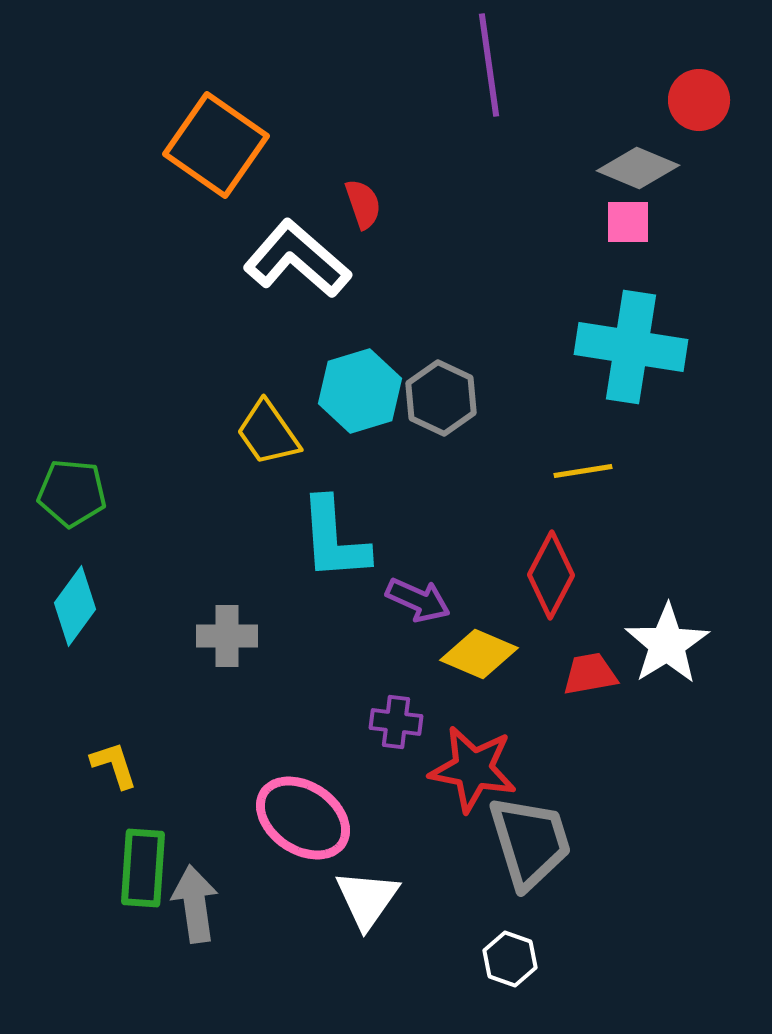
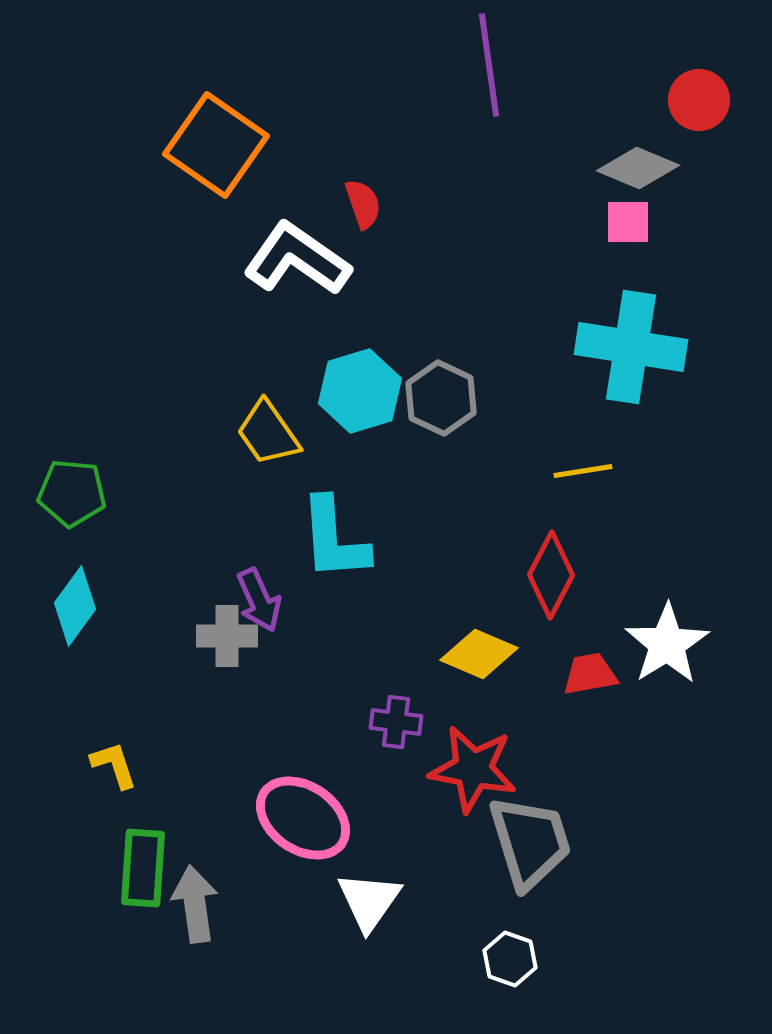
white L-shape: rotated 6 degrees counterclockwise
purple arrow: moved 159 px left; rotated 42 degrees clockwise
white triangle: moved 2 px right, 2 px down
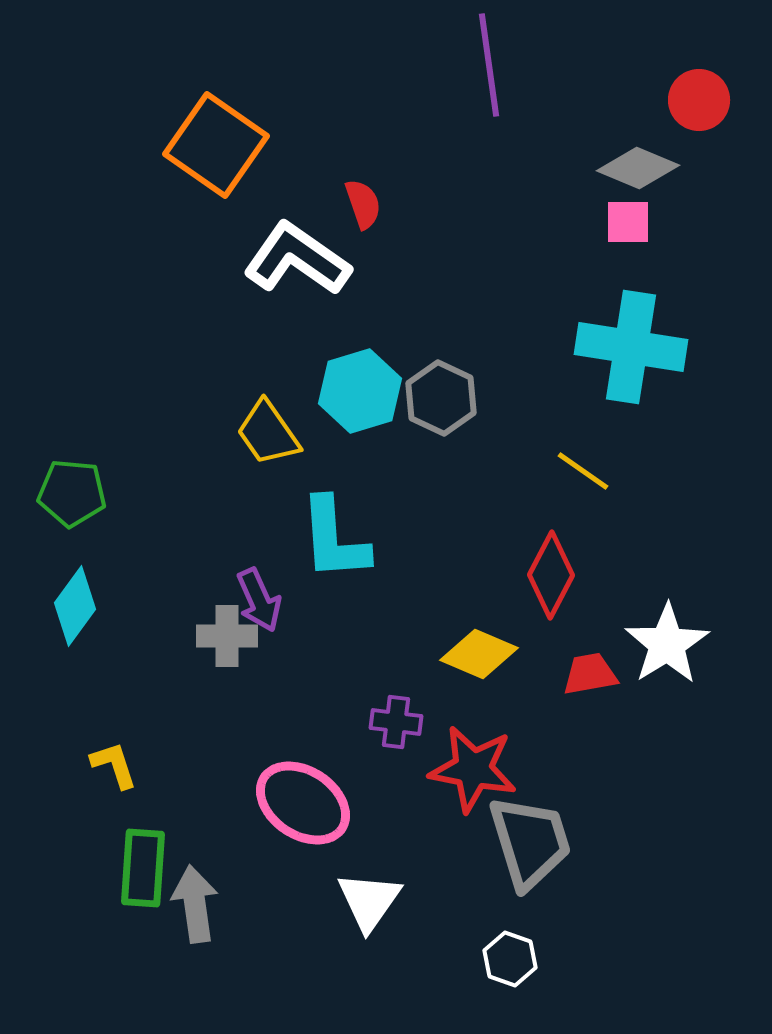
yellow line: rotated 44 degrees clockwise
pink ellipse: moved 15 px up
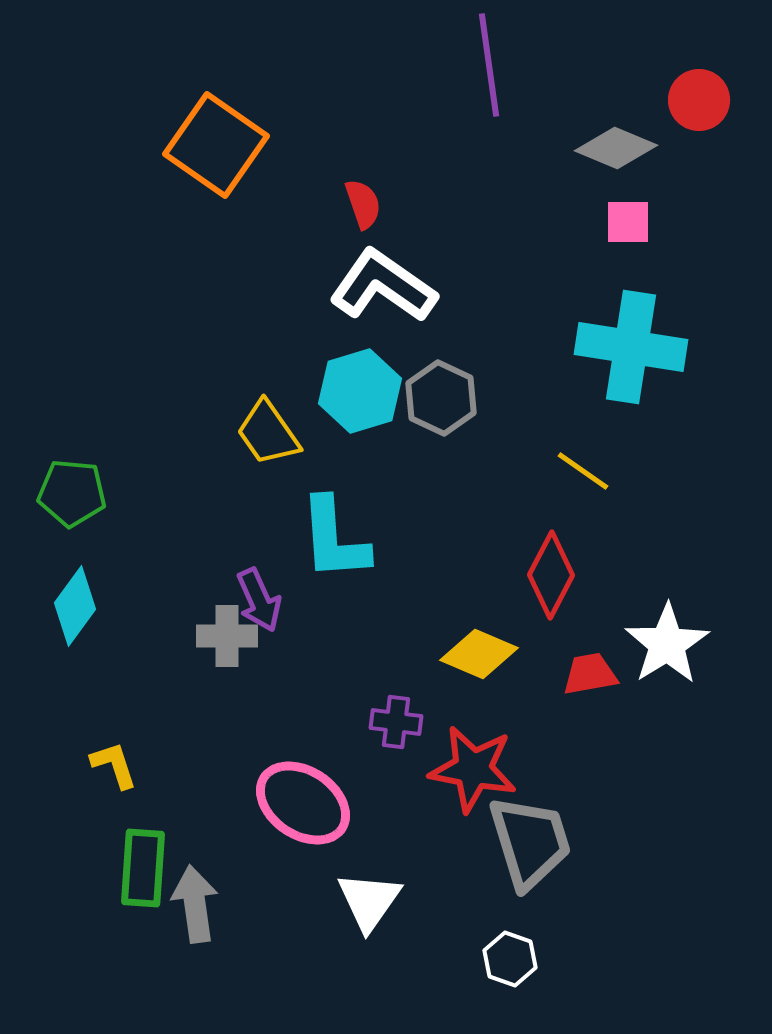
gray diamond: moved 22 px left, 20 px up
white L-shape: moved 86 px right, 27 px down
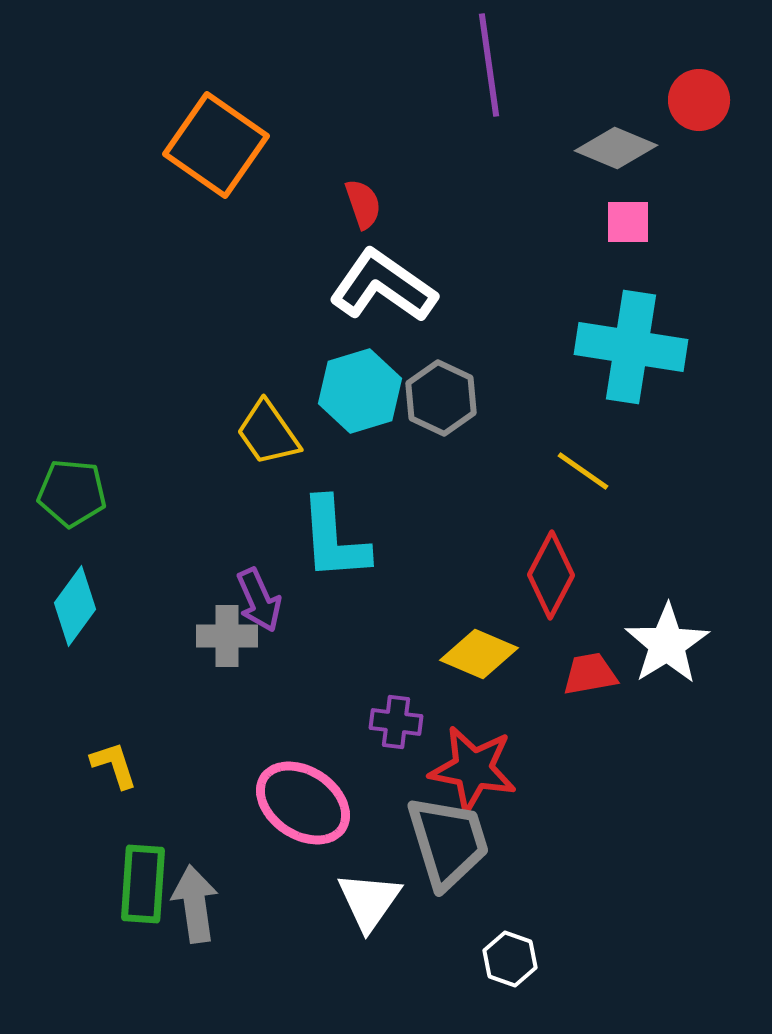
gray trapezoid: moved 82 px left
green rectangle: moved 16 px down
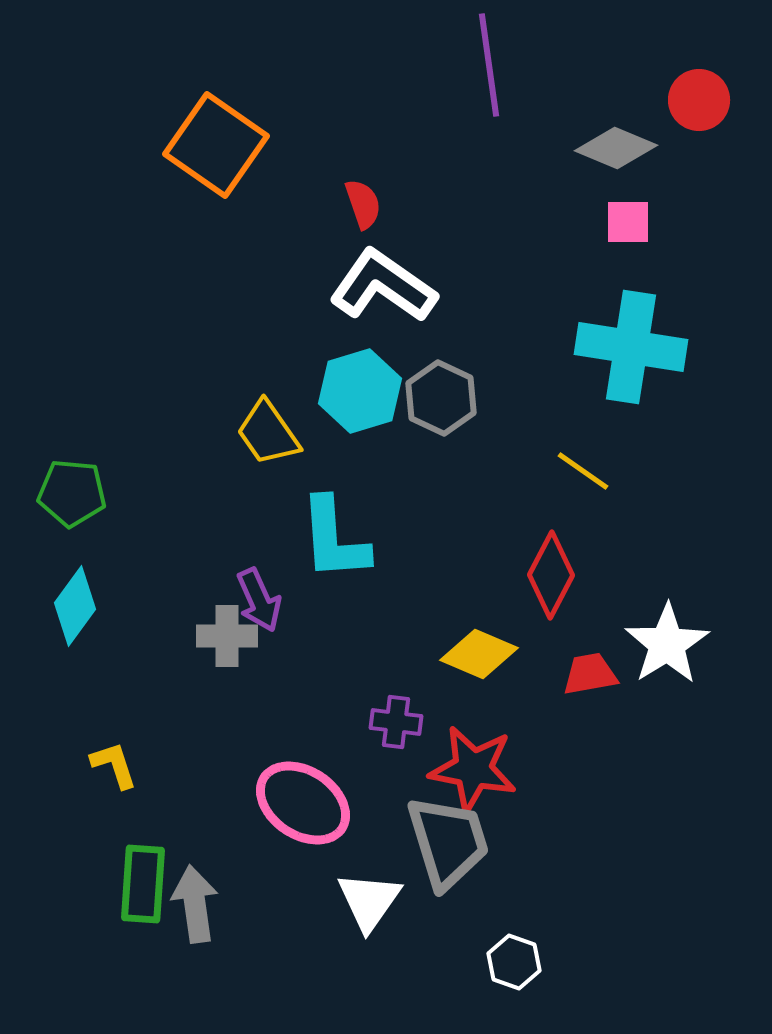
white hexagon: moved 4 px right, 3 px down
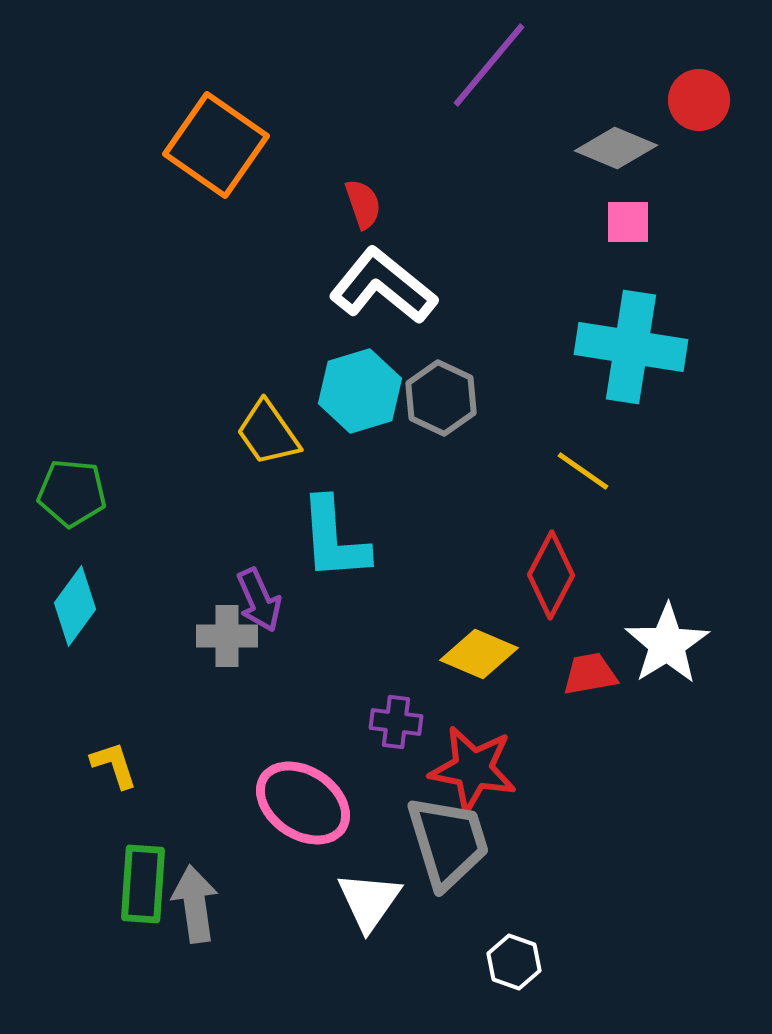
purple line: rotated 48 degrees clockwise
white L-shape: rotated 4 degrees clockwise
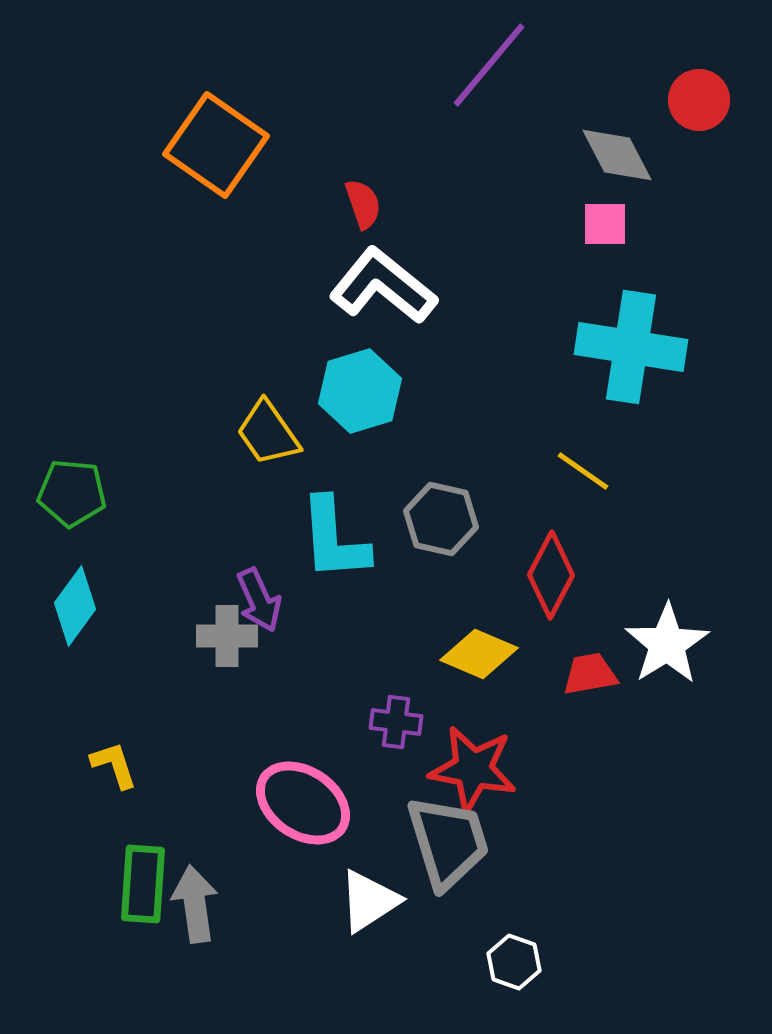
gray diamond: moved 1 px right, 7 px down; rotated 40 degrees clockwise
pink square: moved 23 px left, 2 px down
gray hexagon: moved 121 px down; rotated 12 degrees counterclockwise
white triangle: rotated 22 degrees clockwise
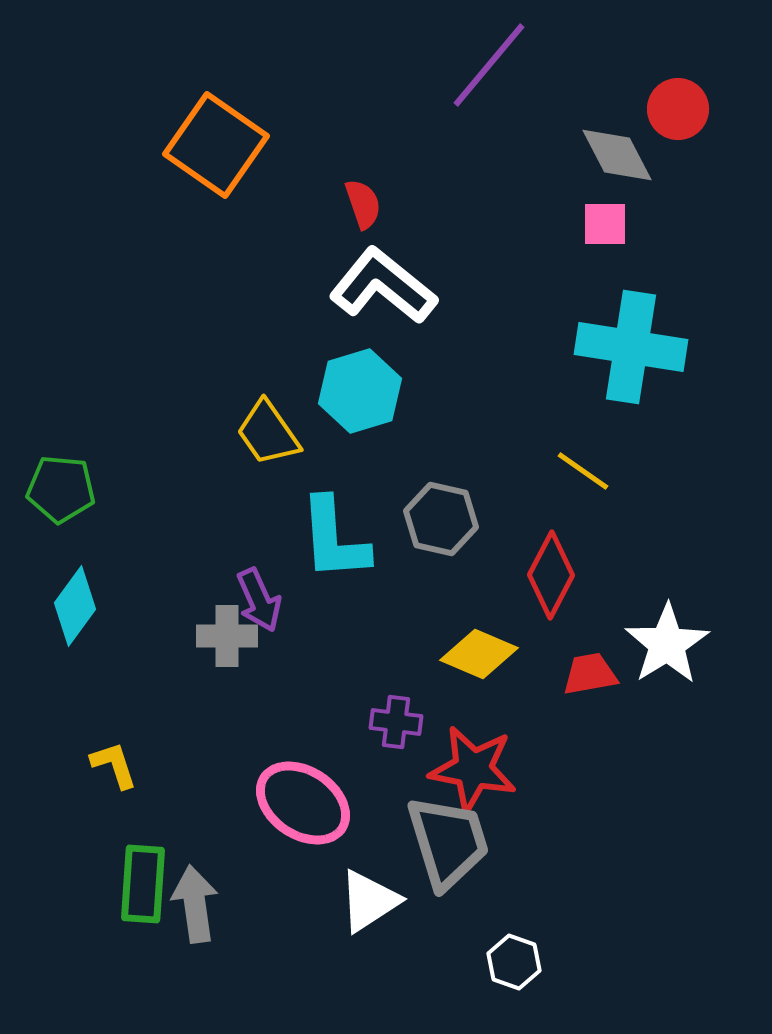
red circle: moved 21 px left, 9 px down
green pentagon: moved 11 px left, 4 px up
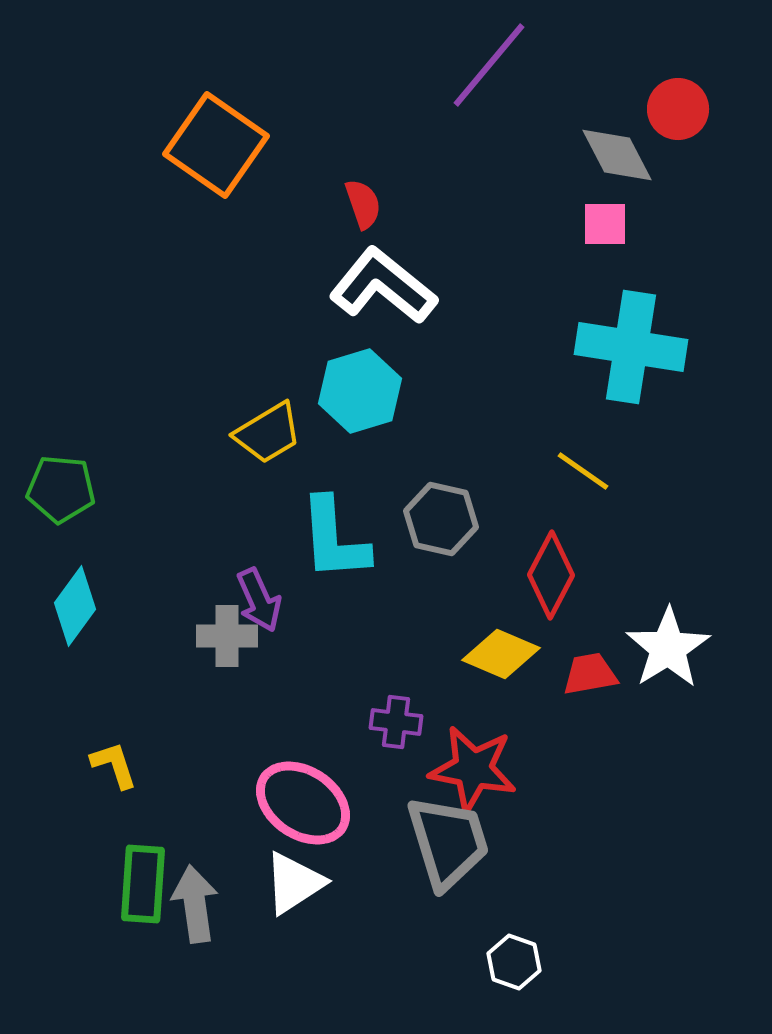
yellow trapezoid: rotated 86 degrees counterclockwise
white star: moved 1 px right, 4 px down
yellow diamond: moved 22 px right
white triangle: moved 75 px left, 18 px up
